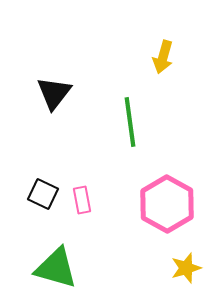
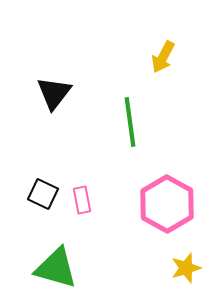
yellow arrow: rotated 12 degrees clockwise
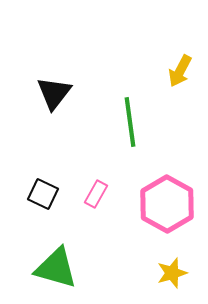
yellow arrow: moved 17 px right, 14 px down
pink rectangle: moved 14 px right, 6 px up; rotated 40 degrees clockwise
yellow star: moved 14 px left, 5 px down
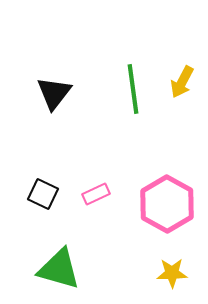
yellow arrow: moved 2 px right, 11 px down
green line: moved 3 px right, 33 px up
pink rectangle: rotated 36 degrees clockwise
green triangle: moved 3 px right, 1 px down
yellow star: rotated 16 degrees clockwise
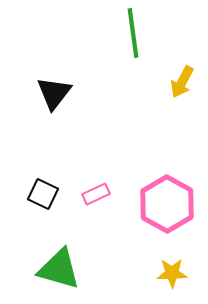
green line: moved 56 px up
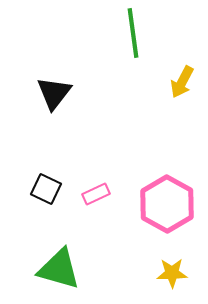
black square: moved 3 px right, 5 px up
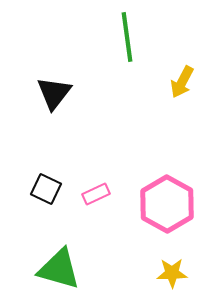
green line: moved 6 px left, 4 px down
